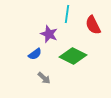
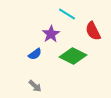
cyan line: rotated 66 degrees counterclockwise
red semicircle: moved 6 px down
purple star: moved 2 px right; rotated 18 degrees clockwise
gray arrow: moved 9 px left, 8 px down
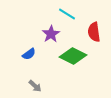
red semicircle: moved 1 px right, 1 px down; rotated 18 degrees clockwise
blue semicircle: moved 6 px left
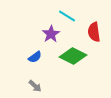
cyan line: moved 2 px down
blue semicircle: moved 6 px right, 3 px down
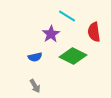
blue semicircle: rotated 24 degrees clockwise
gray arrow: rotated 16 degrees clockwise
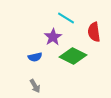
cyan line: moved 1 px left, 2 px down
purple star: moved 2 px right, 3 px down
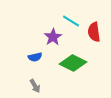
cyan line: moved 5 px right, 3 px down
green diamond: moved 7 px down
